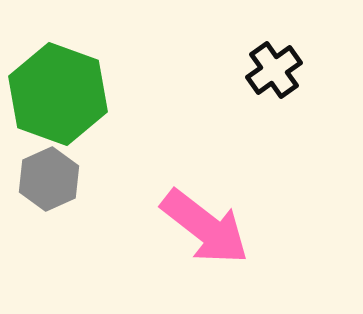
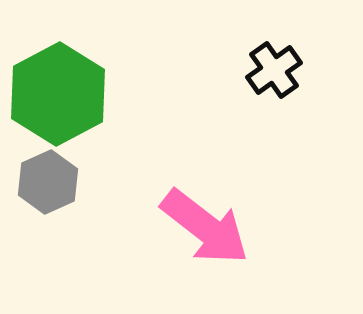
green hexagon: rotated 12 degrees clockwise
gray hexagon: moved 1 px left, 3 px down
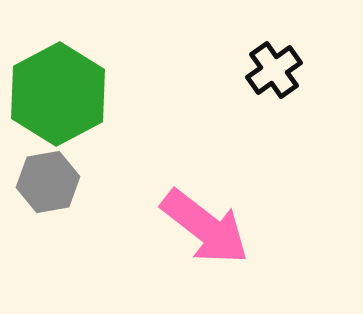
gray hexagon: rotated 14 degrees clockwise
